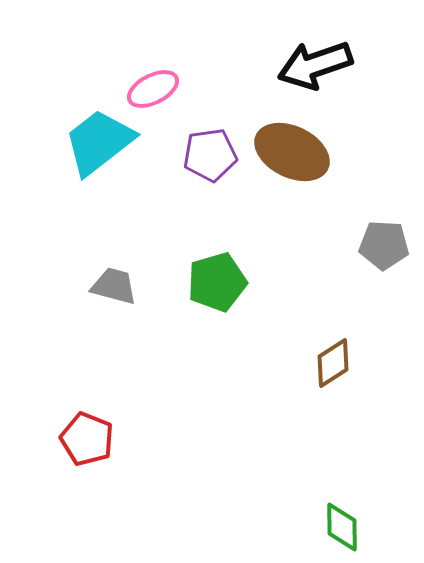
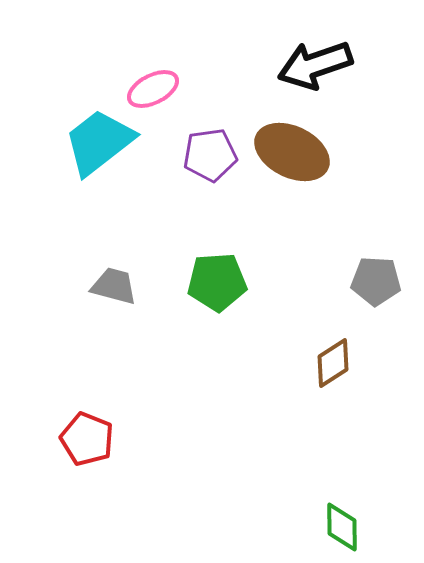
gray pentagon: moved 8 px left, 36 px down
green pentagon: rotated 12 degrees clockwise
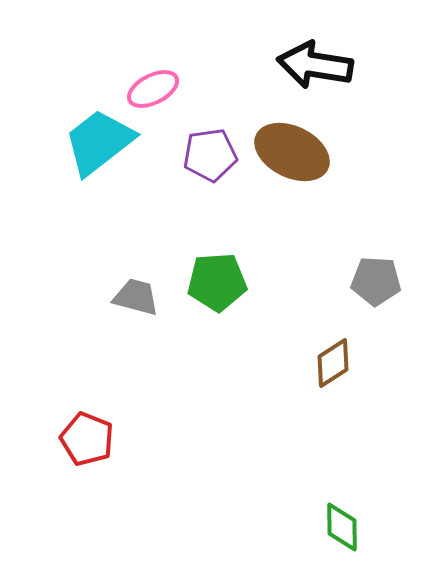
black arrow: rotated 28 degrees clockwise
gray trapezoid: moved 22 px right, 11 px down
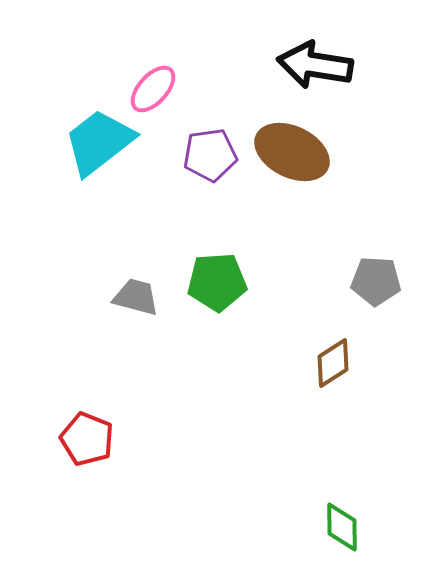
pink ellipse: rotated 21 degrees counterclockwise
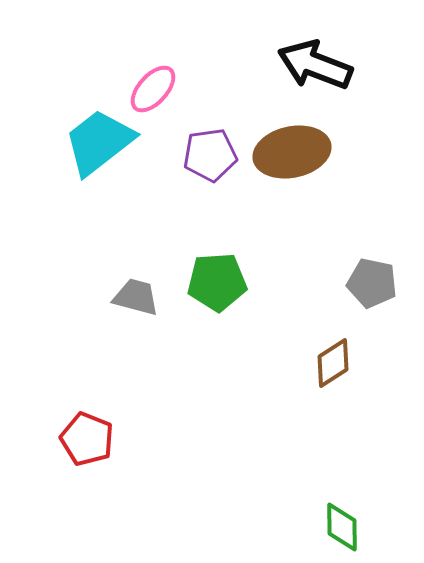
black arrow: rotated 12 degrees clockwise
brown ellipse: rotated 38 degrees counterclockwise
gray pentagon: moved 4 px left, 2 px down; rotated 9 degrees clockwise
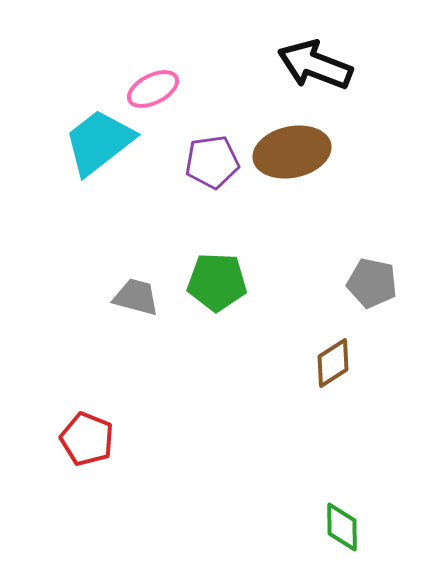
pink ellipse: rotated 21 degrees clockwise
purple pentagon: moved 2 px right, 7 px down
green pentagon: rotated 6 degrees clockwise
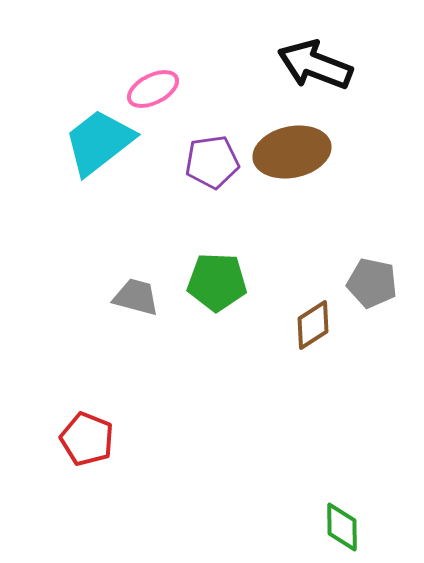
brown diamond: moved 20 px left, 38 px up
